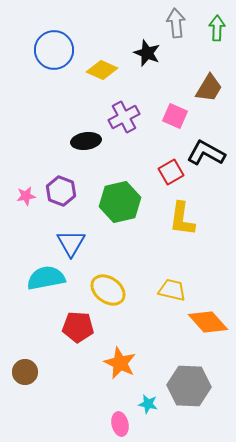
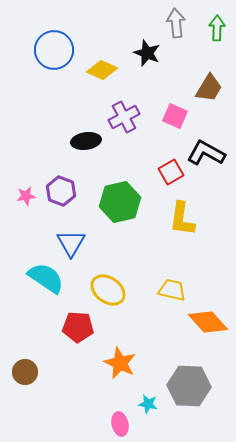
cyan semicircle: rotated 45 degrees clockwise
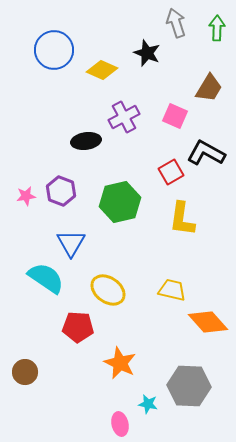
gray arrow: rotated 12 degrees counterclockwise
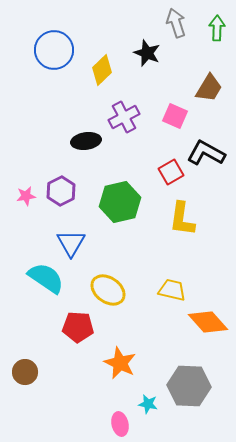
yellow diamond: rotated 68 degrees counterclockwise
purple hexagon: rotated 12 degrees clockwise
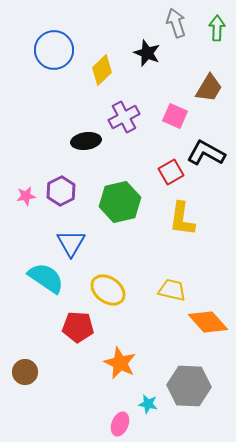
pink ellipse: rotated 35 degrees clockwise
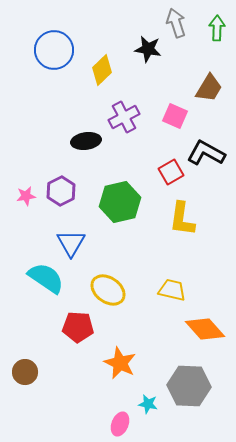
black star: moved 1 px right, 4 px up; rotated 12 degrees counterclockwise
orange diamond: moved 3 px left, 7 px down
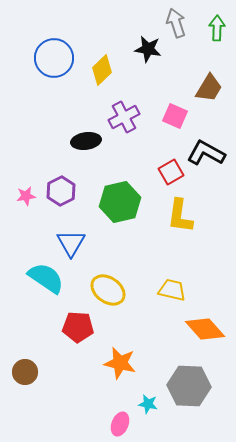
blue circle: moved 8 px down
yellow L-shape: moved 2 px left, 3 px up
orange star: rotated 12 degrees counterclockwise
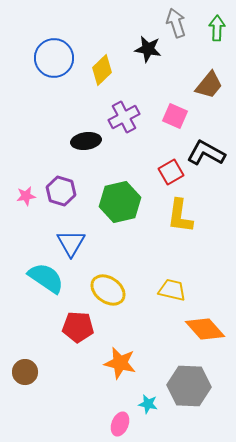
brown trapezoid: moved 3 px up; rotated 8 degrees clockwise
purple hexagon: rotated 16 degrees counterclockwise
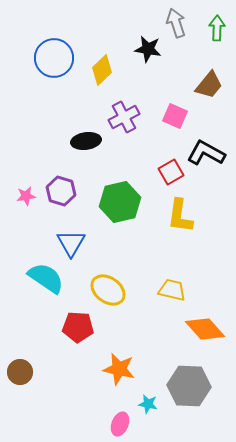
orange star: moved 1 px left, 6 px down
brown circle: moved 5 px left
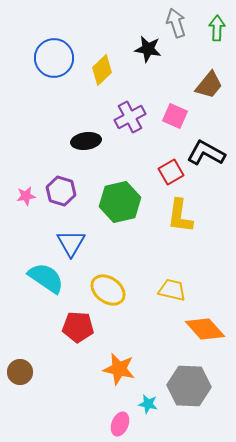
purple cross: moved 6 px right
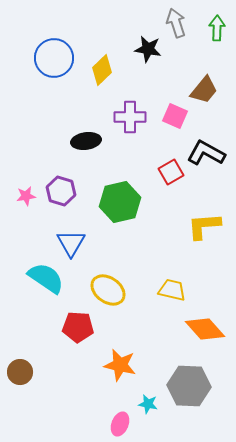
brown trapezoid: moved 5 px left, 5 px down
purple cross: rotated 28 degrees clockwise
yellow L-shape: moved 24 px right, 10 px down; rotated 78 degrees clockwise
orange star: moved 1 px right, 4 px up
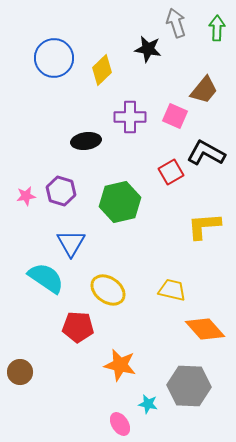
pink ellipse: rotated 55 degrees counterclockwise
